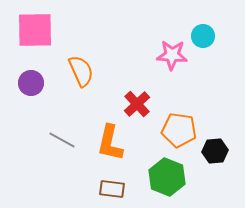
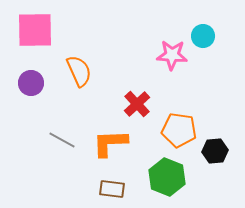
orange semicircle: moved 2 px left
orange L-shape: rotated 75 degrees clockwise
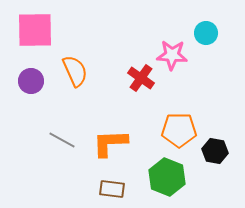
cyan circle: moved 3 px right, 3 px up
orange semicircle: moved 4 px left
purple circle: moved 2 px up
red cross: moved 4 px right, 26 px up; rotated 12 degrees counterclockwise
orange pentagon: rotated 8 degrees counterclockwise
black hexagon: rotated 15 degrees clockwise
